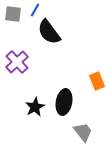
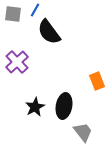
black ellipse: moved 4 px down
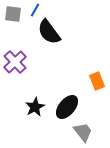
purple cross: moved 2 px left
black ellipse: moved 3 px right, 1 px down; rotated 30 degrees clockwise
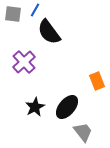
purple cross: moved 9 px right
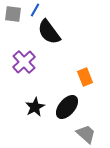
orange rectangle: moved 12 px left, 4 px up
gray trapezoid: moved 3 px right, 2 px down; rotated 10 degrees counterclockwise
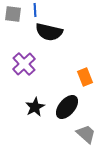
blue line: rotated 32 degrees counterclockwise
black semicircle: rotated 40 degrees counterclockwise
purple cross: moved 2 px down
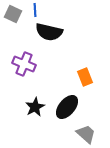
gray square: rotated 18 degrees clockwise
purple cross: rotated 25 degrees counterclockwise
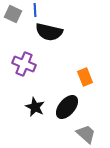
black star: rotated 18 degrees counterclockwise
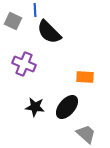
gray square: moved 7 px down
black semicircle: rotated 32 degrees clockwise
orange rectangle: rotated 66 degrees counterclockwise
black star: rotated 18 degrees counterclockwise
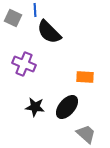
gray square: moved 3 px up
